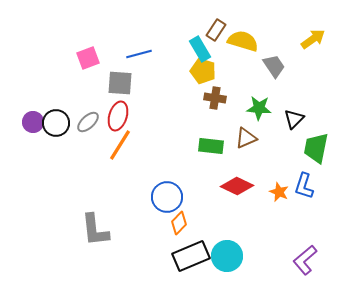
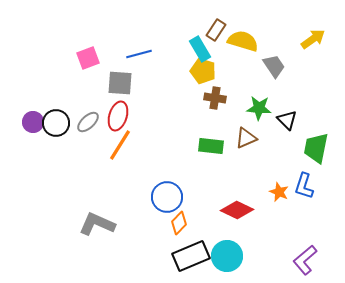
black triangle: moved 7 px left, 1 px down; rotated 30 degrees counterclockwise
red diamond: moved 24 px down
gray L-shape: moved 2 px right, 6 px up; rotated 120 degrees clockwise
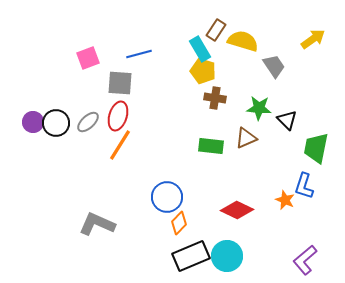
orange star: moved 6 px right, 8 px down
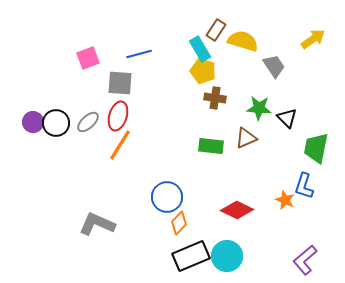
black triangle: moved 2 px up
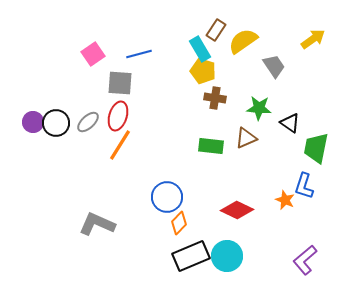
yellow semicircle: rotated 52 degrees counterclockwise
pink square: moved 5 px right, 4 px up; rotated 15 degrees counterclockwise
black triangle: moved 3 px right, 5 px down; rotated 10 degrees counterclockwise
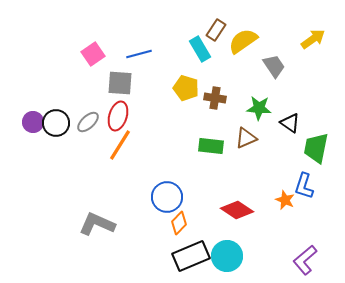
yellow pentagon: moved 17 px left, 17 px down
red diamond: rotated 8 degrees clockwise
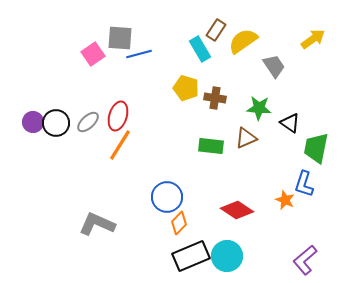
gray square: moved 45 px up
blue L-shape: moved 2 px up
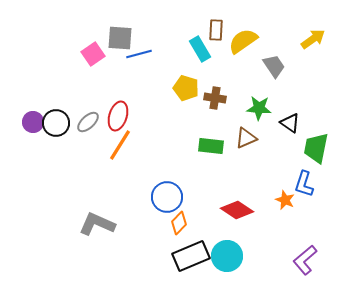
brown rectangle: rotated 30 degrees counterclockwise
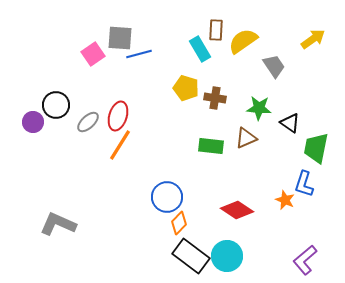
black circle: moved 18 px up
gray L-shape: moved 39 px left
black rectangle: rotated 60 degrees clockwise
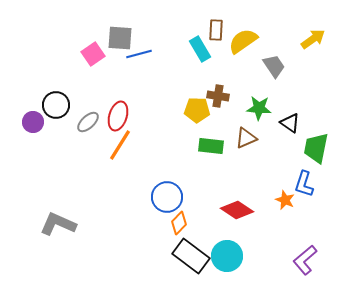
yellow pentagon: moved 11 px right, 22 px down; rotated 15 degrees counterclockwise
brown cross: moved 3 px right, 2 px up
